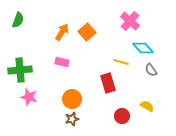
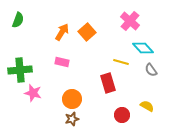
pink star: moved 4 px right, 4 px up
red circle: moved 1 px up
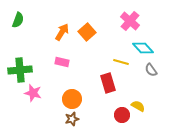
yellow semicircle: moved 9 px left
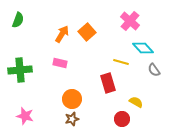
orange arrow: moved 2 px down
pink rectangle: moved 2 px left, 1 px down
gray semicircle: moved 3 px right
pink star: moved 8 px left, 23 px down
yellow semicircle: moved 2 px left, 4 px up
red circle: moved 4 px down
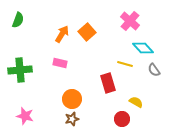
yellow line: moved 4 px right, 2 px down
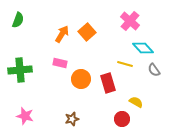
orange circle: moved 9 px right, 20 px up
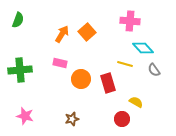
pink cross: rotated 36 degrees counterclockwise
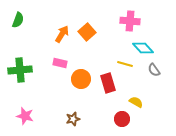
brown star: moved 1 px right
